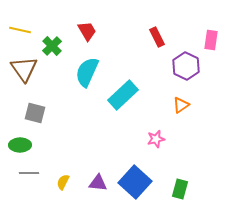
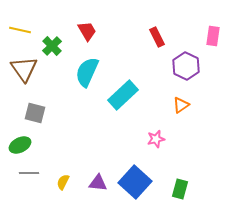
pink rectangle: moved 2 px right, 4 px up
green ellipse: rotated 25 degrees counterclockwise
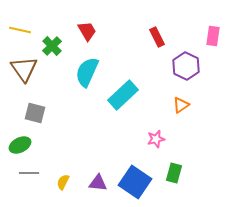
blue square: rotated 8 degrees counterclockwise
green rectangle: moved 6 px left, 16 px up
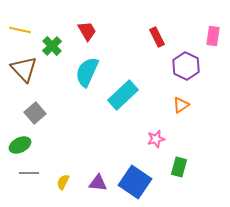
brown triangle: rotated 8 degrees counterclockwise
gray square: rotated 35 degrees clockwise
green rectangle: moved 5 px right, 6 px up
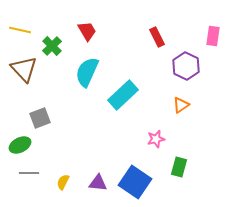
gray square: moved 5 px right, 5 px down; rotated 20 degrees clockwise
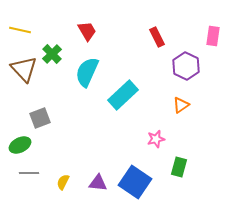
green cross: moved 8 px down
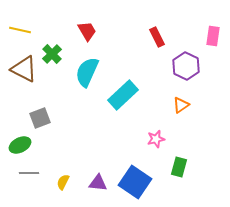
brown triangle: rotated 20 degrees counterclockwise
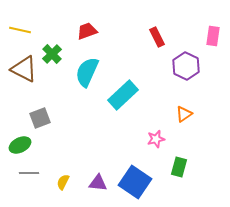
red trapezoid: rotated 80 degrees counterclockwise
orange triangle: moved 3 px right, 9 px down
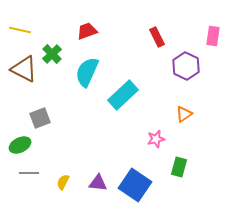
blue square: moved 3 px down
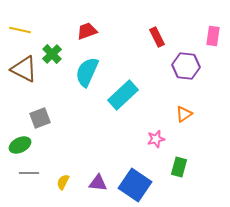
purple hexagon: rotated 20 degrees counterclockwise
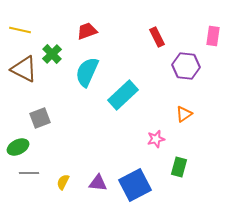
green ellipse: moved 2 px left, 2 px down
blue square: rotated 28 degrees clockwise
